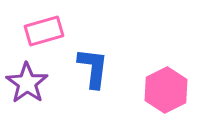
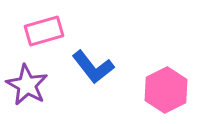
blue L-shape: moved 1 px up; rotated 135 degrees clockwise
purple star: moved 2 px down; rotated 6 degrees counterclockwise
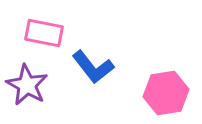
pink rectangle: moved 2 px down; rotated 27 degrees clockwise
pink hexagon: moved 3 px down; rotated 18 degrees clockwise
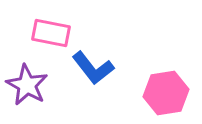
pink rectangle: moved 7 px right
blue L-shape: moved 1 px down
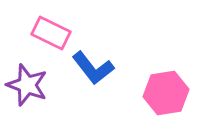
pink rectangle: rotated 15 degrees clockwise
purple star: rotated 9 degrees counterclockwise
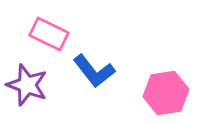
pink rectangle: moved 2 px left, 1 px down
blue L-shape: moved 1 px right, 3 px down
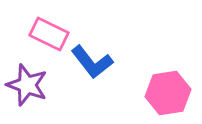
blue L-shape: moved 2 px left, 9 px up
pink hexagon: moved 2 px right
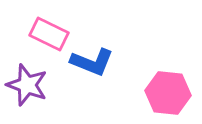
blue L-shape: rotated 30 degrees counterclockwise
pink hexagon: rotated 15 degrees clockwise
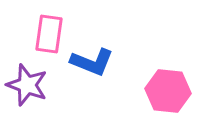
pink rectangle: rotated 72 degrees clockwise
pink hexagon: moved 2 px up
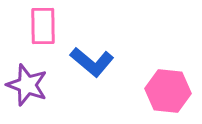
pink rectangle: moved 6 px left, 8 px up; rotated 9 degrees counterclockwise
blue L-shape: rotated 18 degrees clockwise
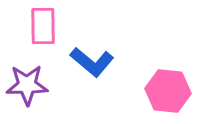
purple star: rotated 21 degrees counterclockwise
